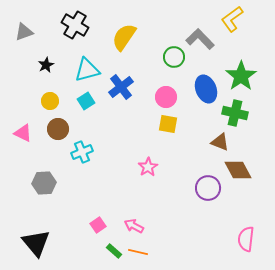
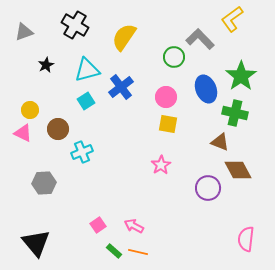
yellow circle: moved 20 px left, 9 px down
pink star: moved 13 px right, 2 px up
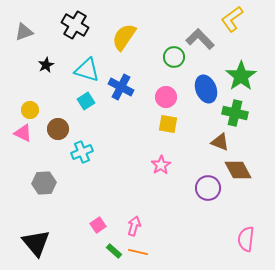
cyan triangle: rotated 32 degrees clockwise
blue cross: rotated 25 degrees counterclockwise
pink arrow: rotated 78 degrees clockwise
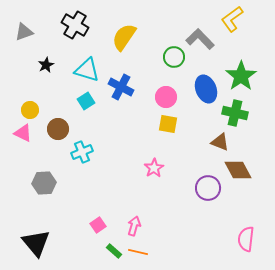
pink star: moved 7 px left, 3 px down
